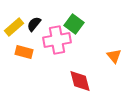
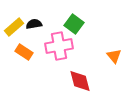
black semicircle: rotated 42 degrees clockwise
pink cross: moved 2 px right, 6 px down
orange rectangle: rotated 18 degrees clockwise
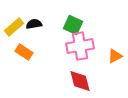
green square: moved 1 px left, 1 px down; rotated 12 degrees counterclockwise
pink cross: moved 21 px right
orange triangle: moved 1 px right; rotated 42 degrees clockwise
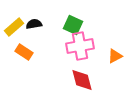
red diamond: moved 2 px right, 1 px up
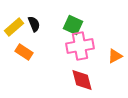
black semicircle: rotated 77 degrees clockwise
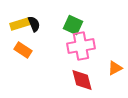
yellow rectangle: moved 6 px right, 3 px up; rotated 24 degrees clockwise
pink cross: moved 1 px right
orange rectangle: moved 1 px left, 2 px up
orange triangle: moved 12 px down
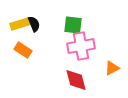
green square: rotated 18 degrees counterclockwise
orange triangle: moved 3 px left
red diamond: moved 6 px left
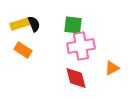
red diamond: moved 2 px up
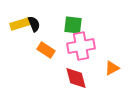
orange rectangle: moved 23 px right
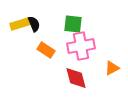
green square: moved 1 px up
